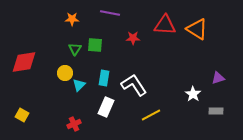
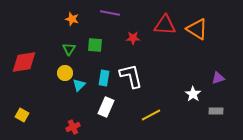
orange star: rotated 16 degrees clockwise
green triangle: moved 6 px left
white L-shape: moved 3 px left, 9 px up; rotated 20 degrees clockwise
red cross: moved 1 px left, 3 px down
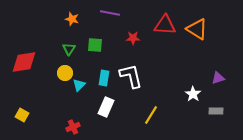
yellow line: rotated 30 degrees counterclockwise
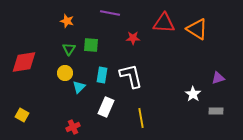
orange star: moved 5 px left, 2 px down
red triangle: moved 1 px left, 2 px up
green square: moved 4 px left
cyan rectangle: moved 2 px left, 3 px up
cyan triangle: moved 2 px down
yellow line: moved 10 px left, 3 px down; rotated 42 degrees counterclockwise
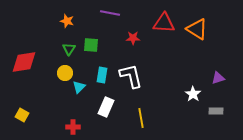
red cross: rotated 24 degrees clockwise
